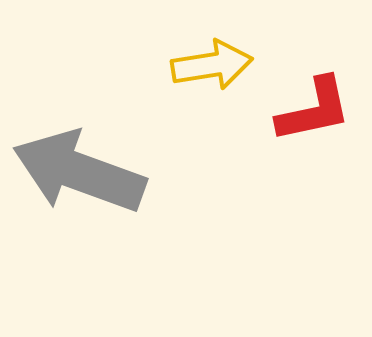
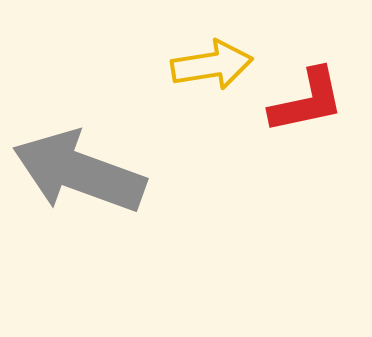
red L-shape: moved 7 px left, 9 px up
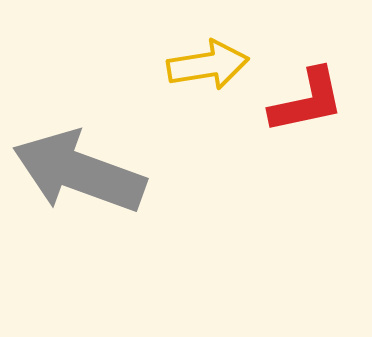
yellow arrow: moved 4 px left
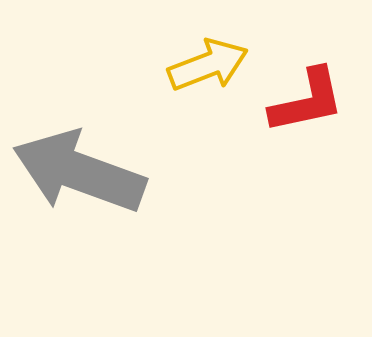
yellow arrow: rotated 12 degrees counterclockwise
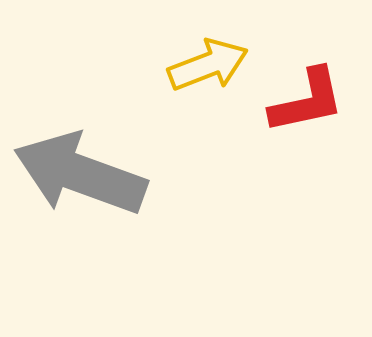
gray arrow: moved 1 px right, 2 px down
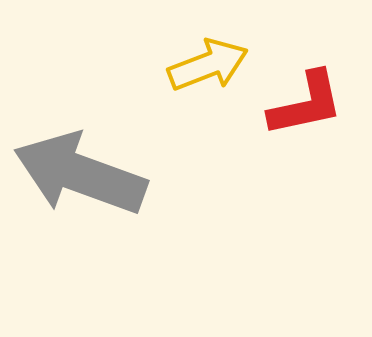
red L-shape: moved 1 px left, 3 px down
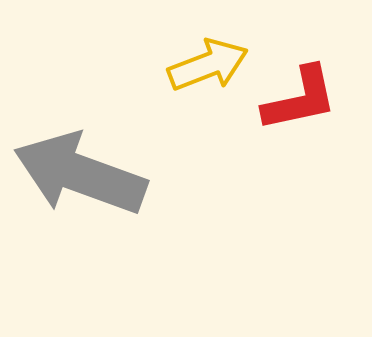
red L-shape: moved 6 px left, 5 px up
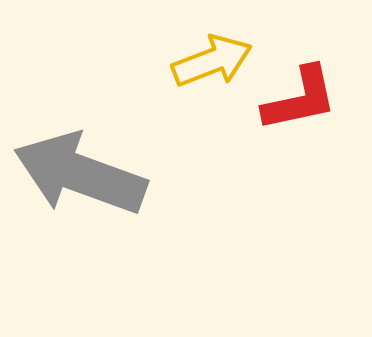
yellow arrow: moved 4 px right, 4 px up
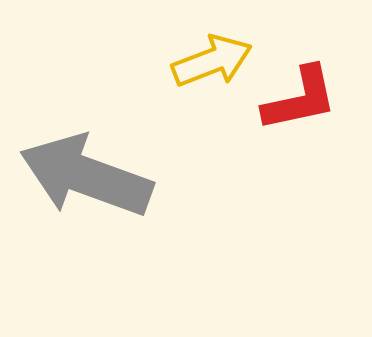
gray arrow: moved 6 px right, 2 px down
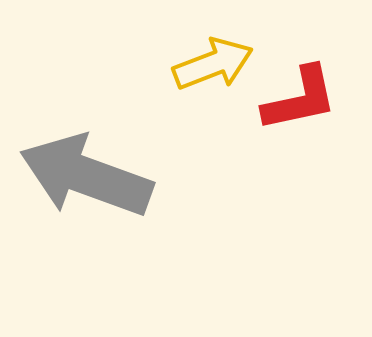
yellow arrow: moved 1 px right, 3 px down
